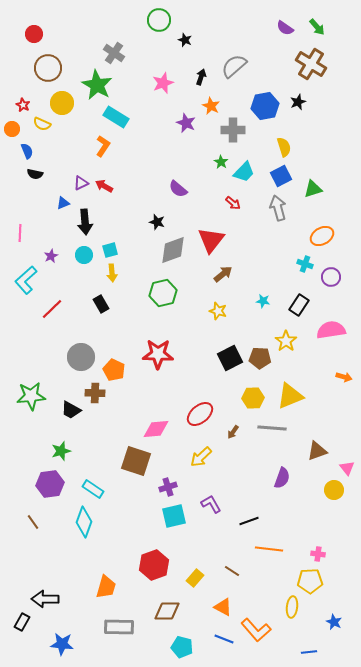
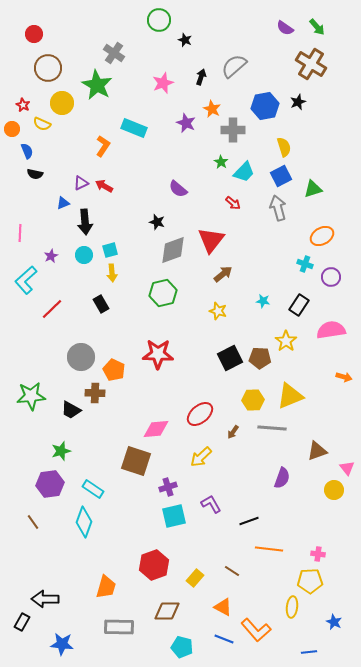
orange star at (211, 106): moved 1 px right, 3 px down
cyan rectangle at (116, 117): moved 18 px right, 11 px down; rotated 10 degrees counterclockwise
yellow hexagon at (253, 398): moved 2 px down
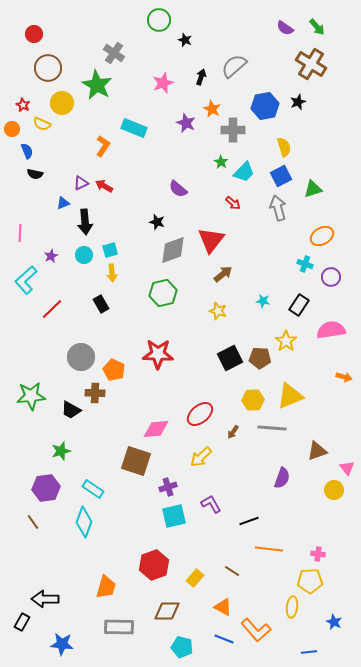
purple hexagon at (50, 484): moved 4 px left, 4 px down
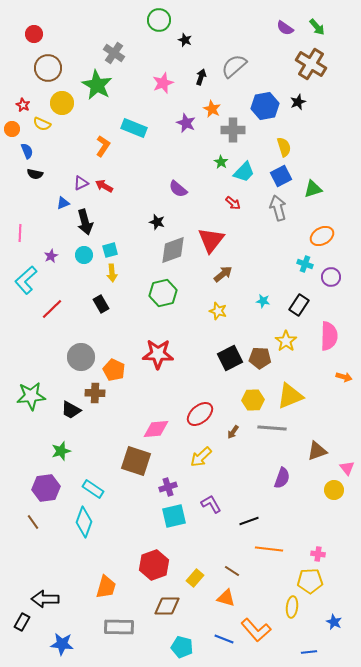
black arrow at (85, 222): rotated 10 degrees counterclockwise
pink semicircle at (331, 330): moved 2 px left, 6 px down; rotated 100 degrees clockwise
orange triangle at (223, 607): moved 3 px right, 9 px up; rotated 12 degrees counterclockwise
brown diamond at (167, 611): moved 5 px up
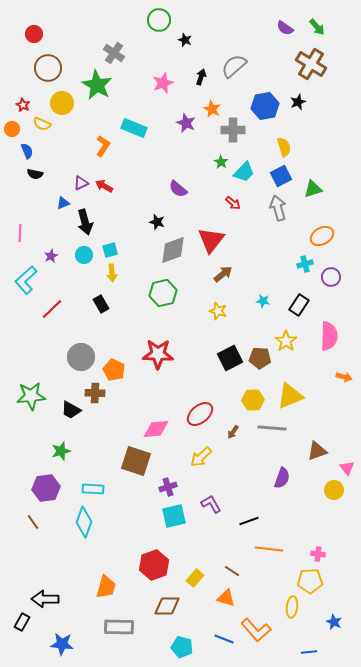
cyan cross at (305, 264): rotated 35 degrees counterclockwise
cyan rectangle at (93, 489): rotated 30 degrees counterclockwise
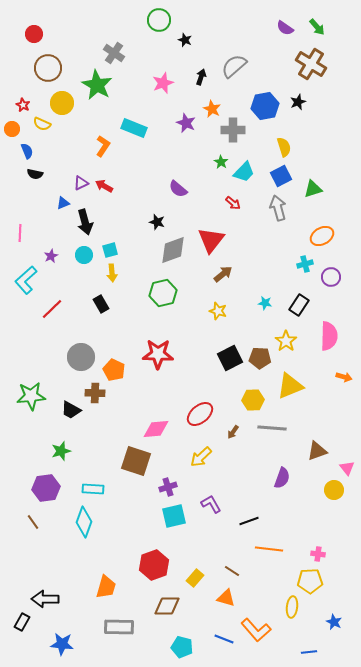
cyan star at (263, 301): moved 2 px right, 2 px down
yellow triangle at (290, 396): moved 10 px up
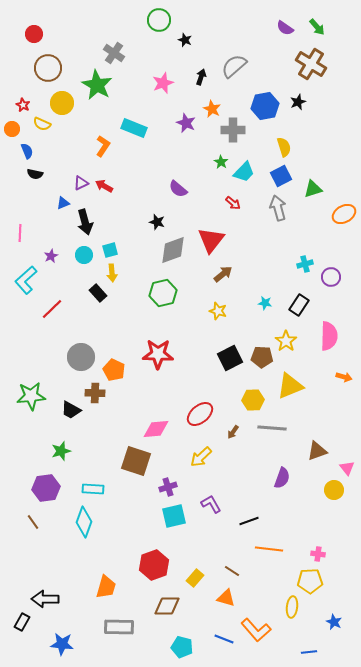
orange ellipse at (322, 236): moved 22 px right, 22 px up
black rectangle at (101, 304): moved 3 px left, 11 px up; rotated 12 degrees counterclockwise
brown pentagon at (260, 358): moved 2 px right, 1 px up
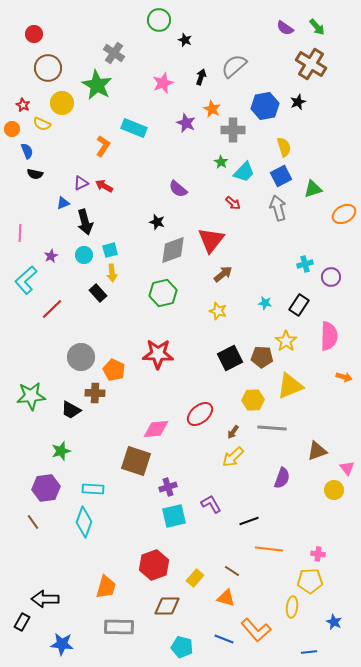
yellow arrow at (201, 457): moved 32 px right
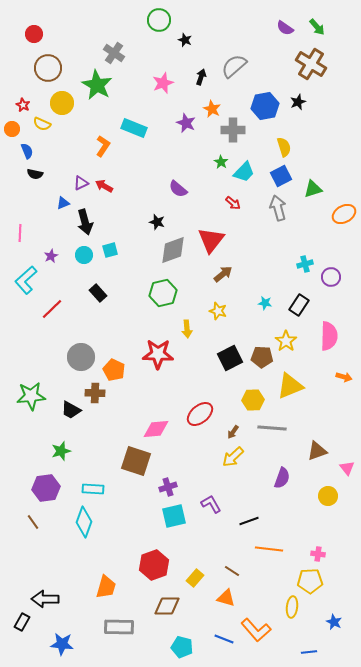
yellow arrow at (112, 273): moved 75 px right, 56 px down
yellow circle at (334, 490): moved 6 px left, 6 px down
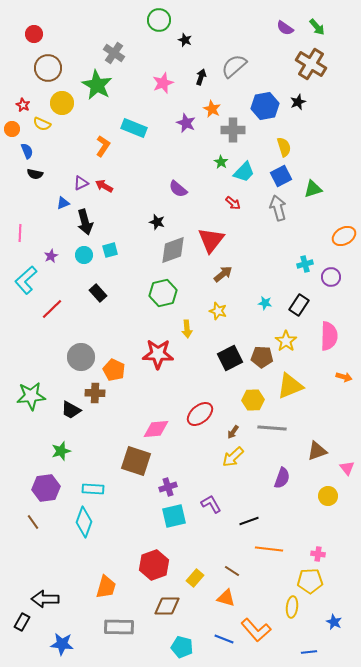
orange ellipse at (344, 214): moved 22 px down
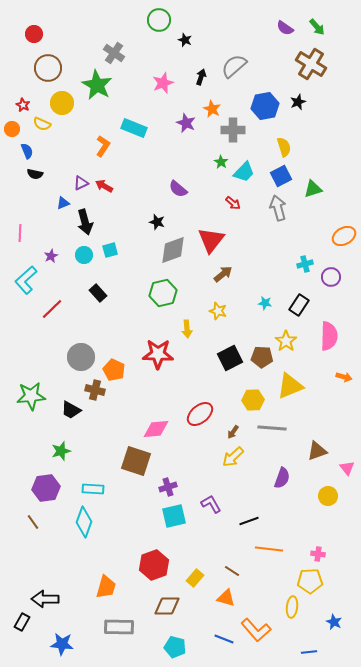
brown cross at (95, 393): moved 3 px up; rotated 12 degrees clockwise
cyan pentagon at (182, 647): moved 7 px left
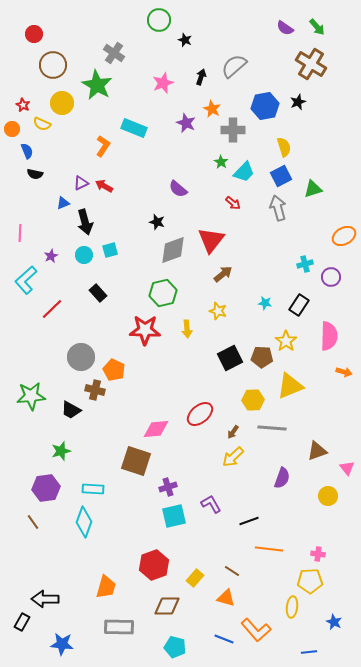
brown circle at (48, 68): moved 5 px right, 3 px up
red star at (158, 354): moved 13 px left, 24 px up
orange arrow at (344, 377): moved 5 px up
